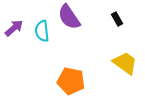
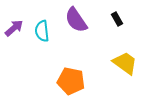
purple semicircle: moved 7 px right, 3 px down
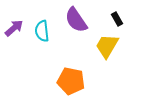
yellow trapezoid: moved 18 px left, 17 px up; rotated 96 degrees counterclockwise
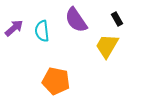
orange pentagon: moved 15 px left
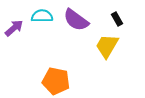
purple semicircle: rotated 20 degrees counterclockwise
cyan semicircle: moved 15 px up; rotated 95 degrees clockwise
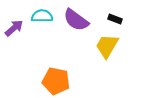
black rectangle: moved 2 px left; rotated 40 degrees counterclockwise
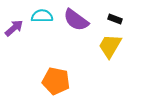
yellow trapezoid: moved 3 px right
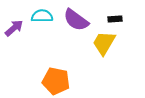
black rectangle: rotated 24 degrees counterclockwise
yellow trapezoid: moved 6 px left, 3 px up
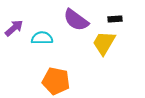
cyan semicircle: moved 22 px down
